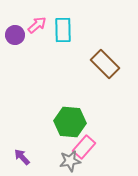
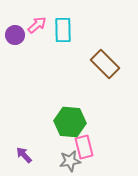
pink rectangle: rotated 55 degrees counterclockwise
purple arrow: moved 2 px right, 2 px up
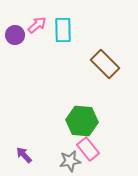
green hexagon: moved 12 px right, 1 px up
pink rectangle: moved 4 px right, 2 px down; rotated 25 degrees counterclockwise
